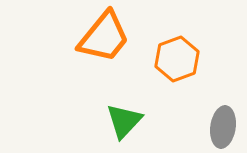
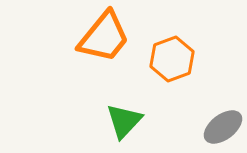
orange hexagon: moved 5 px left
gray ellipse: rotated 45 degrees clockwise
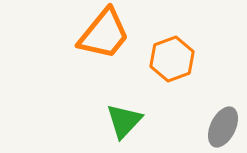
orange trapezoid: moved 3 px up
gray ellipse: rotated 27 degrees counterclockwise
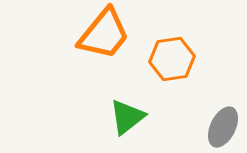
orange hexagon: rotated 12 degrees clockwise
green triangle: moved 3 px right, 4 px up; rotated 9 degrees clockwise
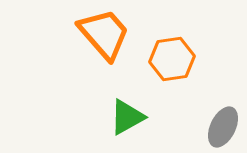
orange trapezoid: rotated 80 degrees counterclockwise
green triangle: rotated 9 degrees clockwise
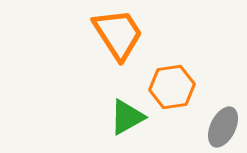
orange trapezoid: moved 14 px right; rotated 8 degrees clockwise
orange hexagon: moved 28 px down
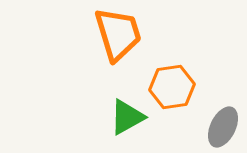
orange trapezoid: rotated 16 degrees clockwise
